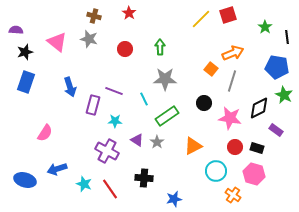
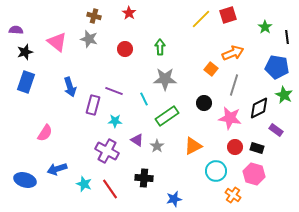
gray line at (232, 81): moved 2 px right, 4 px down
gray star at (157, 142): moved 4 px down
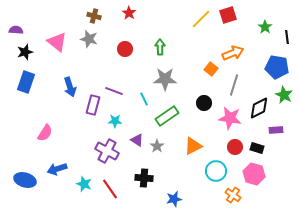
purple rectangle at (276, 130): rotated 40 degrees counterclockwise
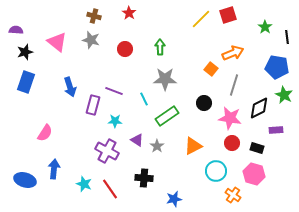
gray star at (89, 39): moved 2 px right, 1 px down
red circle at (235, 147): moved 3 px left, 4 px up
blue arrow at (57, 169): moved 3 px left; rotated 114 degrees clockwise
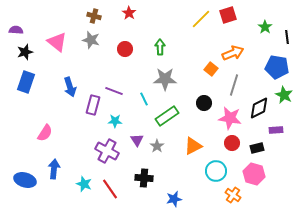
purple triangle at (137, 140): rotated 24 degrees clockwise
black rectangle at (257, 148): rotated 32 degrees counterclockwise
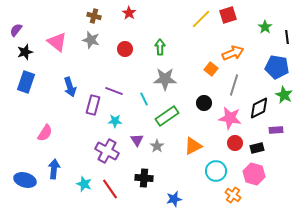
purple semicircle at (16, 30): rotated 56 degrees counterclockwise
red circle at (232, 143): moved 3 px right
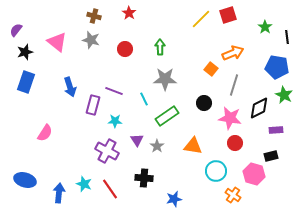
orange triangle at (193, 146): rotated 36 degrees clockwise
black rectangle at (257, 148): moved 14 px right, 8 px down
blue arrow at (54, 169): moved 5 px right, 24 px down
